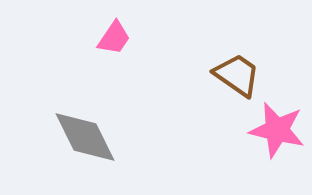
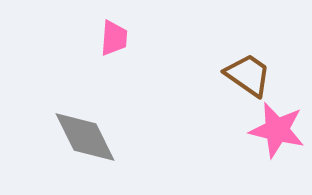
pink trapezoid: rotated 30 degrees counterclockwise
brown trapezoid: moved 11 px right
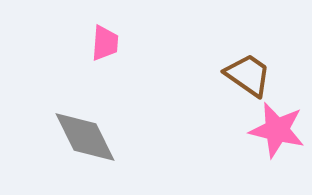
pink trapezoid: moved 9 px left, 5 px down
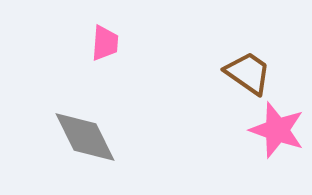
brown trapezoid: moved 2 px up
pink star: rotated 6 degrees clockwise
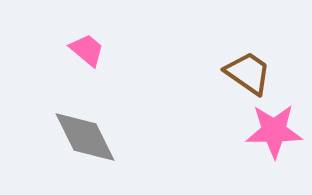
pink trapezoid: moved 18 px left, 7 px down; rotated 54 degrees counterclockwise
pink star: moved 3 px left, 1 px down; rotated 20 degrees counterclockwise
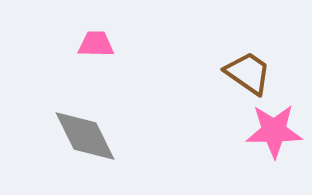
pink trapezoid: moved 9 px right, 6 px up; rotated 39 degrees counterclockwise
gray diamond: moved 1 px up
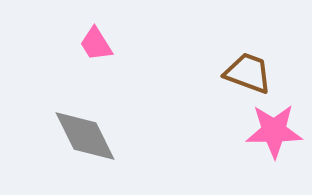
pink trapezoid: rotated 123 degrees counterclockwise
brown trapezoid: rotated 15 degrees counterclockwise
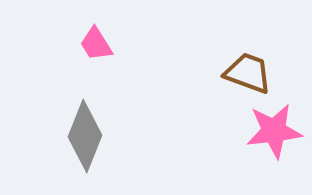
pink star: rotated 6 degrees counterclockwise
gray diamond: rotated 48 degrees clockwise
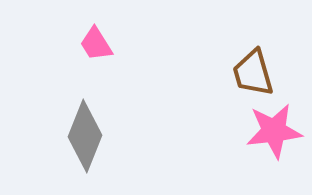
brown trapezoid: moved 5 px right; rotated 126 degrees counterclockwise
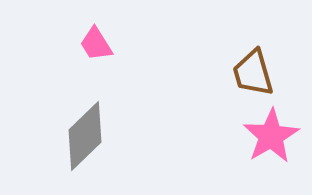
pink star: moved 3 px left, 5 px down; rotated 24 degrees counterclockwise
gray diamond: rotated 24 degrees clockwise
